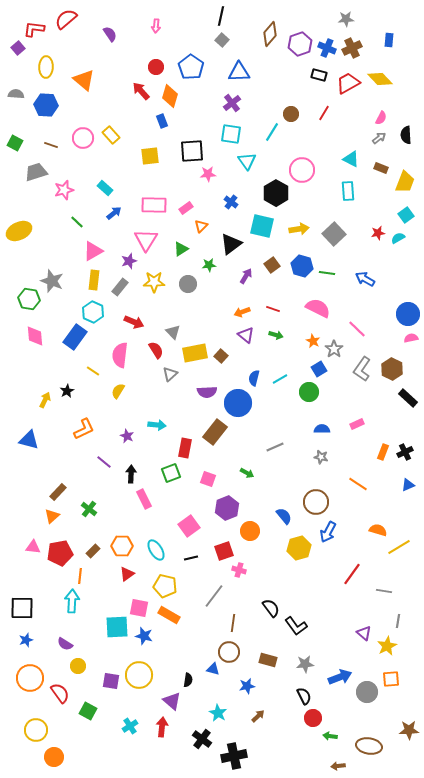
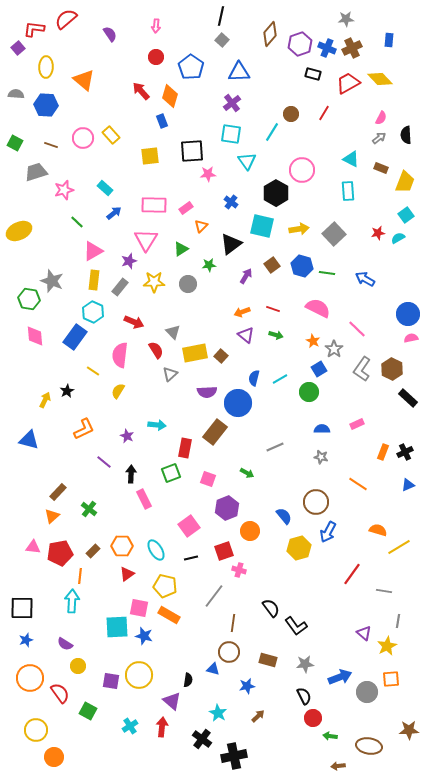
red circle at (156, 67): moved 10 px up
black rectangle at (319, 75): moved 6 px left, 1 px up
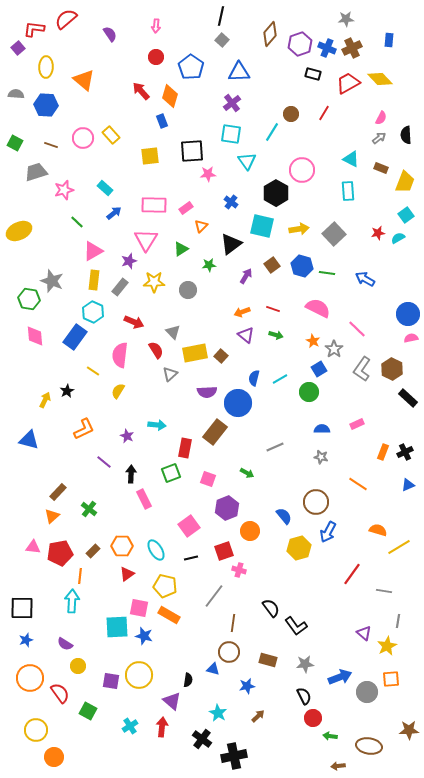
gray circle at (188, 284): moved 6 px down
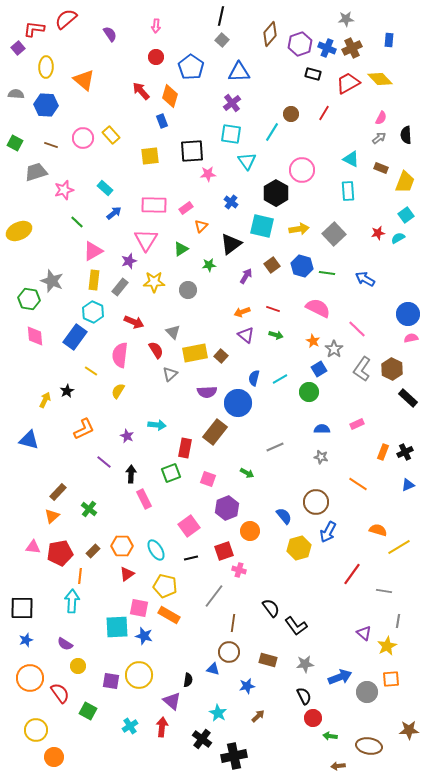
yellow line at (93, 371): moved 2 px left
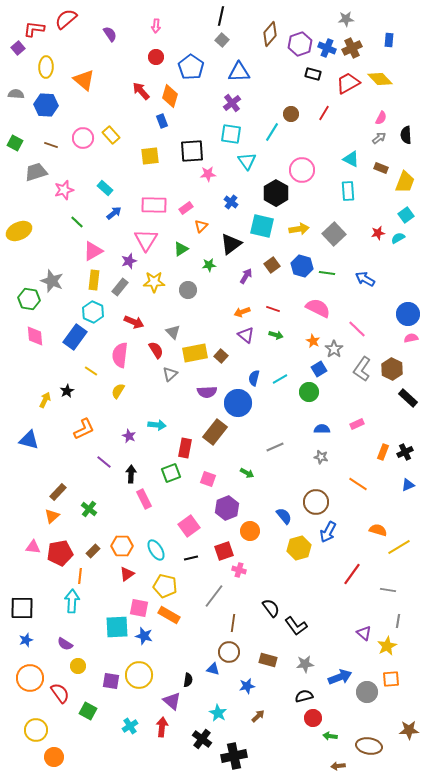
purple star at (127, 436): moved 2 px right
gray line at (384, 591): moved 4 px right, 1 px up
black semicircle at (304, 696): rotated 78 degrees counterclockwise
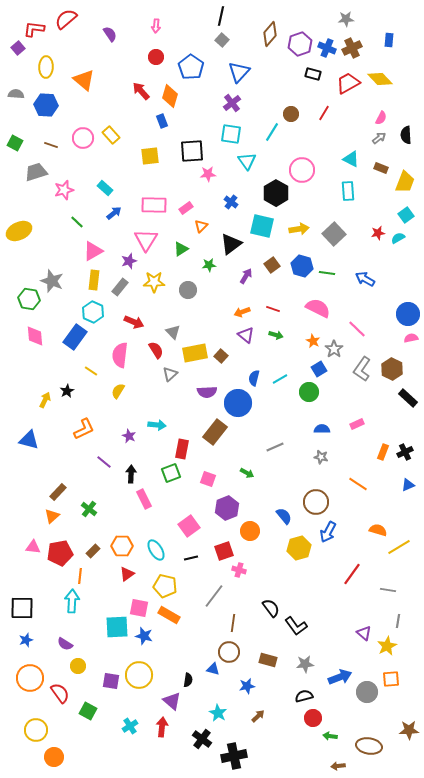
blue triangle at (239, 72): rotated 45 degrees counterclockwise
red rectangle at (185, 448): moved 3 px left, 1 px down
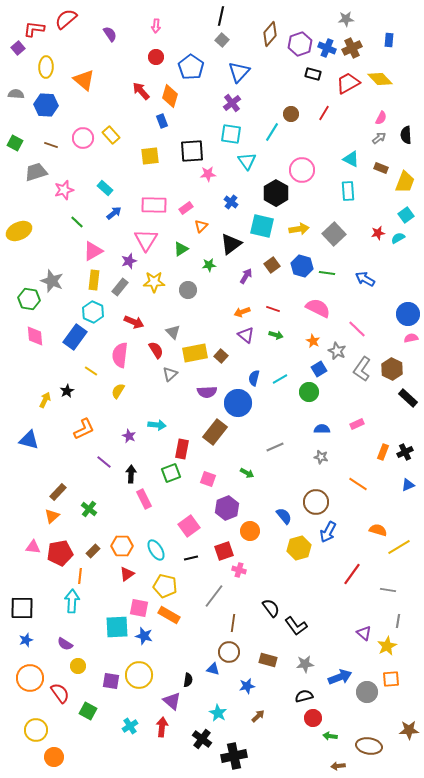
gray star at (334, 349): moved 3 px right, 2 px down; rotated 12 degrees counterclockwise
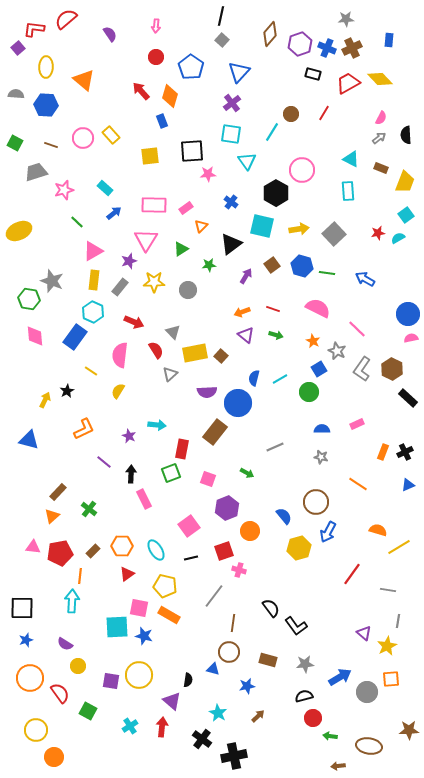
blue arrow at (340, 677): rotated 10 degrees counterclockwise
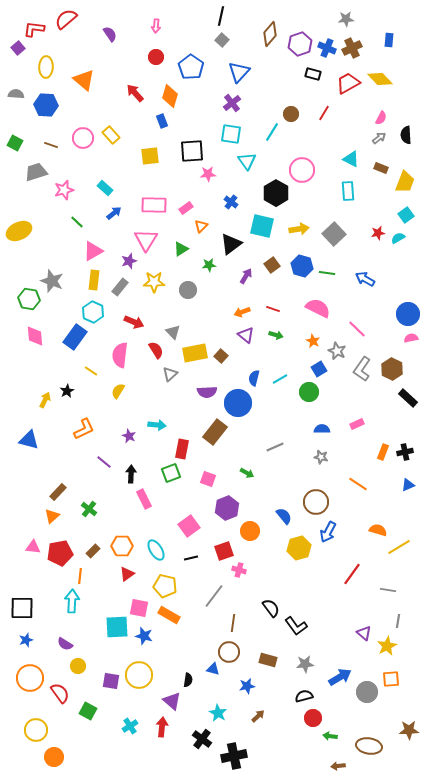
red arrow at (141, 91): moved 6 px left, 2 px down
black cross at (405, 452): rotated 14 degrees clockwise
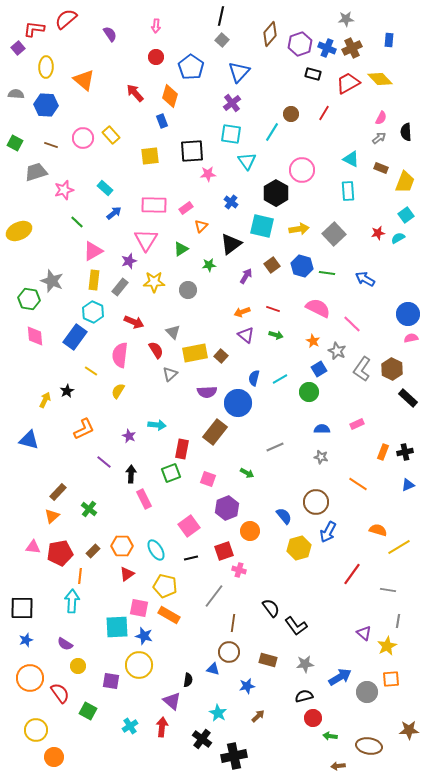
black semicircle at (406, 135): moved 3 px up
pink line at (357, 329): moved 5 px left, 5 px up
yellow circle at (139, 675): moved 10 px up
